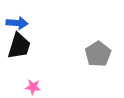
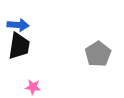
blue arrow: moved 1 px right, 2 px down
black trapezoid: rotated 8 degrees counterclockwise
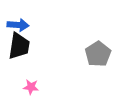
pink star: moved 2 px left
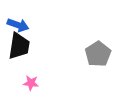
blue arrow: rotated 15 degrees clockwise
pink star: moved 4 px up
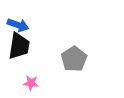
gray pentagon: moved 24 px left, 5 px down
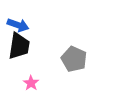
gray pentagon: rotated 15 degrees counterclockwise
pink star: rotated 28 degrees clockwise
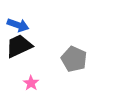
black trapezoid: rotated 124 degrees counterclockwise
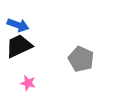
gray pentagon: moved 7 px right
pink star: moved 3 px left; rotated 21 degrees counterclockwise
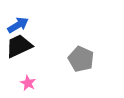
blue arrow: rotated 50 degrees counterclockwise
pink star: rotated 14 degrees clockwise
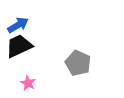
gray pentagon: moved 3 px left, 4 px down
